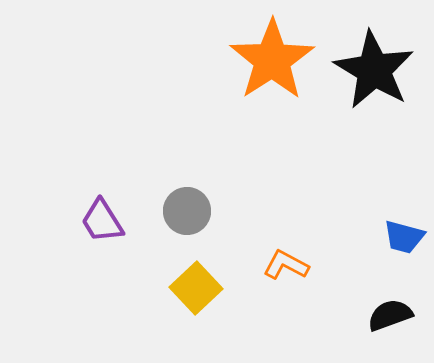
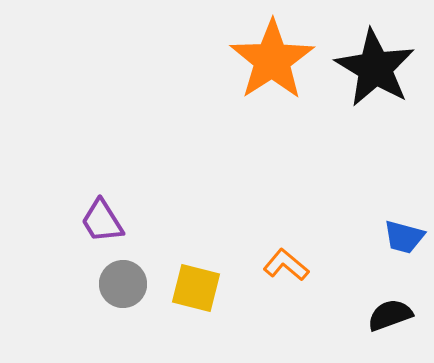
black star: moved 1 px right, 2 px up
gray circle: moved 64 px left, 73 px down
orange L-shape: rotated 12 degrees clockwise
yellow square: rotated 33 degrees counterclockwise
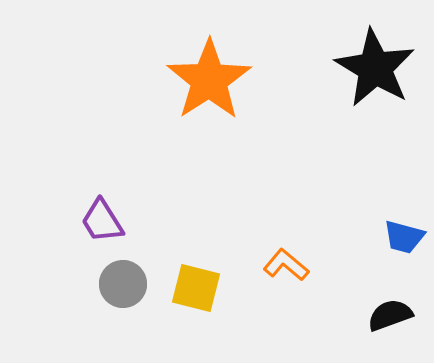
orange star: moved 63 px left, 20 px down
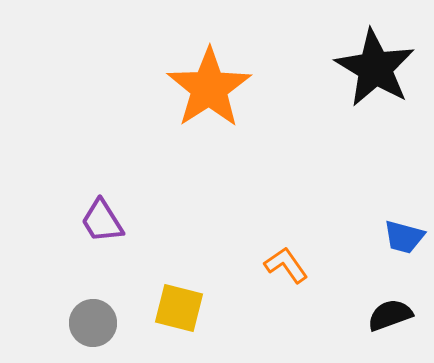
orange star: moved 8 px down
orange L-shape: rotated 15 degrees clockwise
gray circle: moved 30 px left, 39 px down
yellow square: moved 17 px left, 20 px down
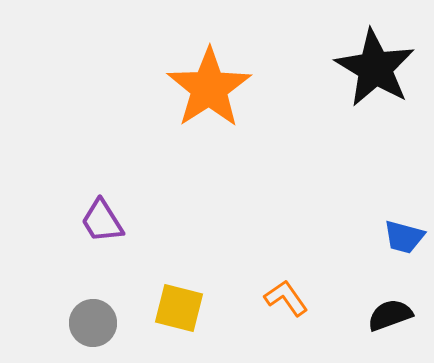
orange L-shape: moved 33 px down
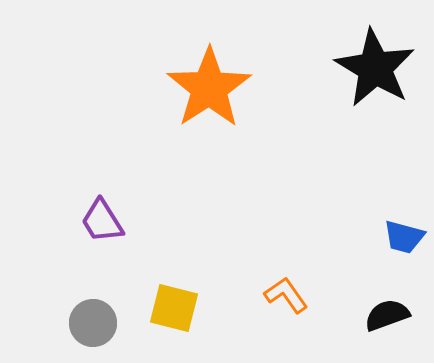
orange L-shape: moved 3 px up
yellow square: moved 5 px left
black semicircle: moved 3 px left
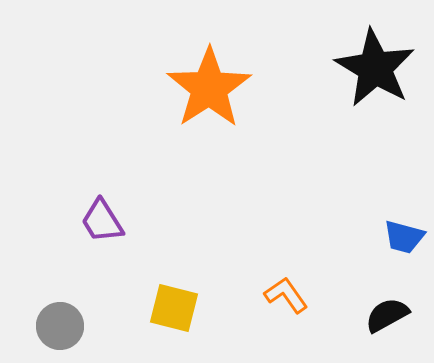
black semicircle: rotated 9 degrees counterclockwise
gray circle: moved 33 px left, 3 px down
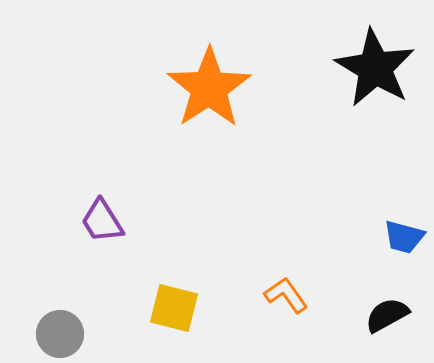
gray circle: moved 8 px down
